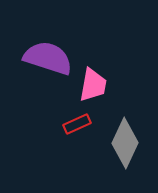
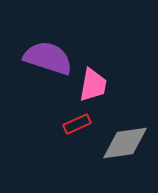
gray diamond: rotated 57 degrees clockwise
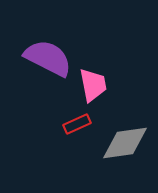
purple semicircle: rotated 9 degrees clockwise
pink trapezoid: rotated 21 degrees counterclockwise
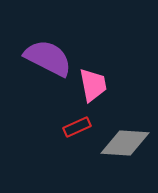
red rectangle: moved 3 px down
gray diamond: rotated 12 degrees clockwise
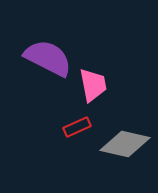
gray diamond: moved 1 px down; rotated 9 degrees clockwise
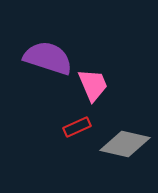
purple semicircle: rotated 9 degrees counterclockwise
pink trapezoid: rotated 12 degrees counterclockwise
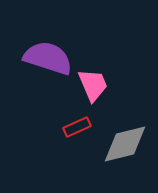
gray diamond: rotated 27 degrees counterclockwise
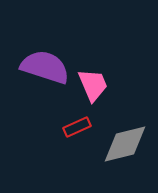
purple semicircle: moved 3 px left, 9 px down
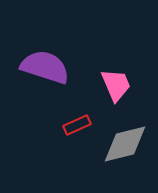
pink trapezoid: moved 23 px right
red rectangle: moved 2 px up
